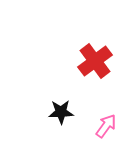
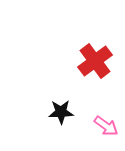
pink arrow: rotated 90 degrees clockwise
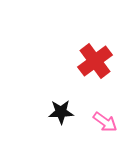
pink arrow: moved 1 px left, 4 px up
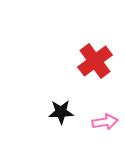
pink arrow: rotated 45 degrees counterclockwise
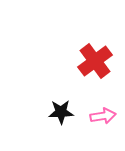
pink arrow: moved 2 px left, 6 px up
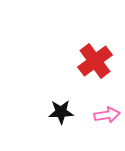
pink arrow: moved 4 px right, 1 px up
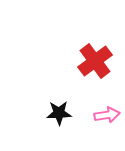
black star: moved 2 px left, 1 px down
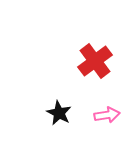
black star: rotated 30 degrees clockwise
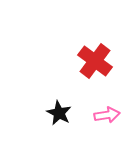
red cross: rotated 16 degrees counterclockwise
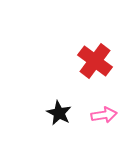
pink arrow: moved 3 px left
